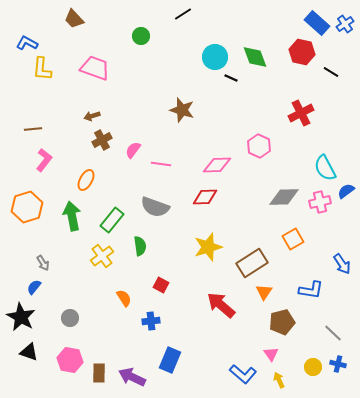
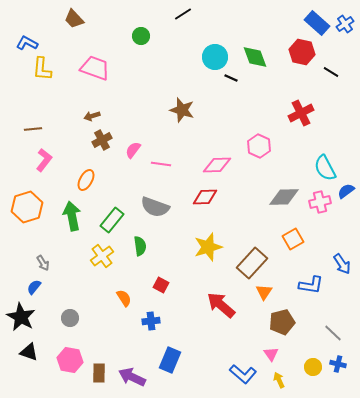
brown rectangle at (252, 263): rotated 16 degrees counterclockwise
blue L-shape at (311, 290): moved 5 px up
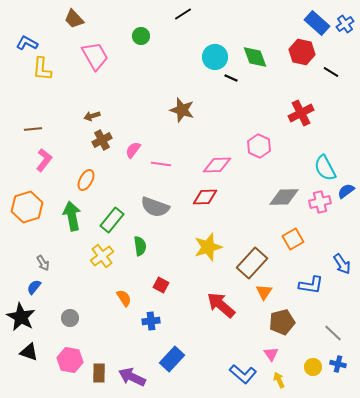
pink trapezoid at (95, 68): moved 12 px up; rotated 40 degrees clockwise
blue rectangle at (170, 360): moved 2 px right, 1 px up; rotated 20 degrees clockwise
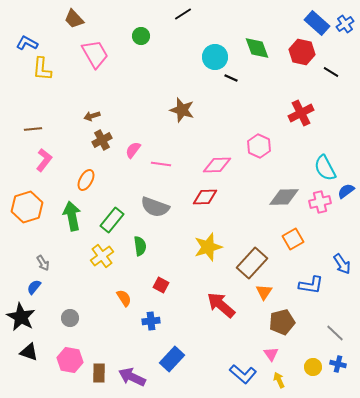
pink trapezoid at (95, 56): moved 2 px up
green diamond at (255, 57): moved 2 px right, 9 px up
gray line at (333, 333): moved 2 px right
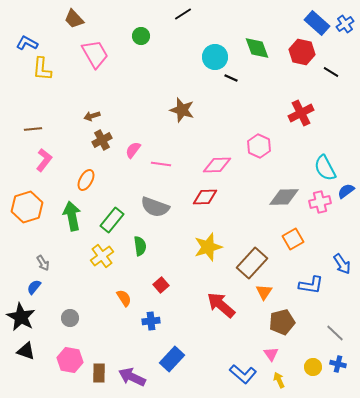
red square at (161, 285): rotated 21 degrees clockwise
black triangle at (29, 352): moved 3 px left, 1 px up
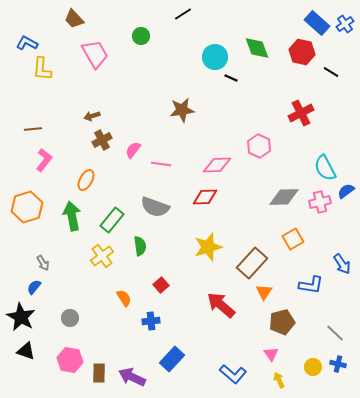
brown star at (182, 110): rotated 25 degrees counterclockwise
blue L-shape at (243, 374): moved 10 px left
